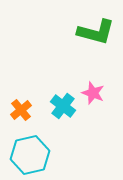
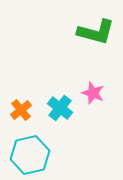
cyan cross: moved 3 px left, 2 px down
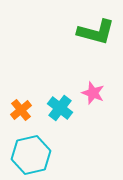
cyan hexagon: moved 1 px right
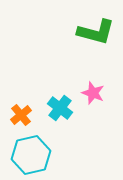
orange cross: moved 5 px down
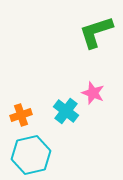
green L-shape: rotated 147 degrees clockwise
cyan cross: moved 6 px right, 3 px down
orange cross: rotated 20 degrees clockwise
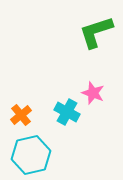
cyan cross: moved 1 px right, 1 px down; rotated 10 degrees counterclockwise
orange cross: rotated 20 degrees counterclockwise
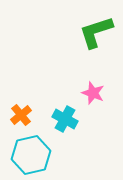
cyan cross: moved 2 px left, 7 px down
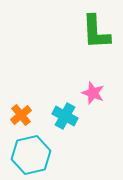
green L-shape: rotated 75 degrees counterclockwise
cyan cross: moved 3 px up
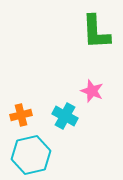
pink star: moved 1 px left, 2 px up
orange cross: rotated 25 degrees clockwise
